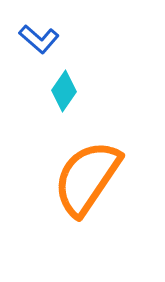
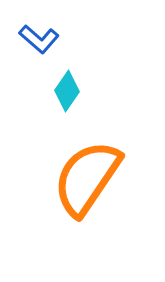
cyan diamond: moved 3 px right
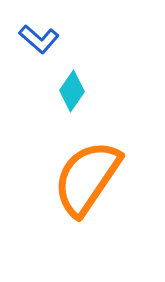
cyan diamond: moved 5 px right
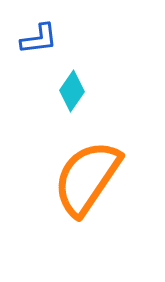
blue L-shape: rotated 48 degrees counterclockwise
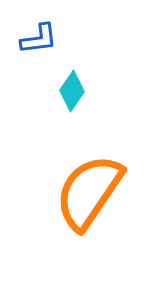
orange semicircle: moved 2 px right, 14 px down
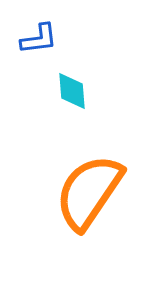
cyan diamond: rotated 39 degrees counterclockwise
